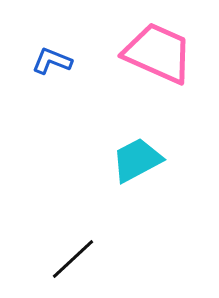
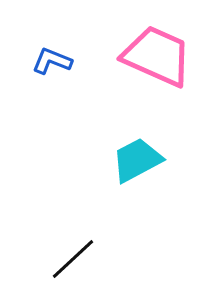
pink trapezoid: moved 1 px left, 3 px down
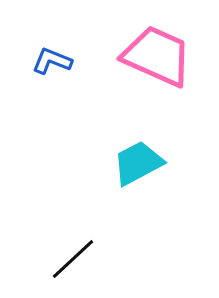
cyan trapezoid: moved 1 px right, 3 px down
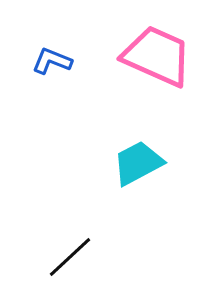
black line: moved 3 px left, 2 px up
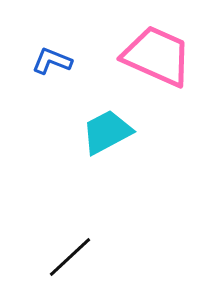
cyan trapezoid: moved 31 px left, 31 px up
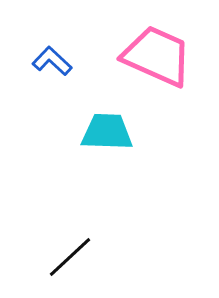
blue L-shape: rotated 21 degrees clockwise
cyan trapezoid: rotated 30 degrees clockwise
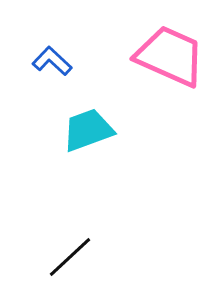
pink trapezoid: moved 13 px right
cyan trapezoid: moved 19 px left, 2 px up; rotated 22 degrees counterclockwise
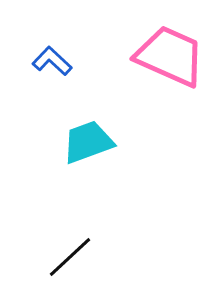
cyan trapezoid: moved 12 px down
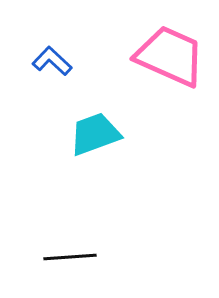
cyan trapezoid: moved 7 px right, 8 px up
black line: rotated 39 degrees clockwise
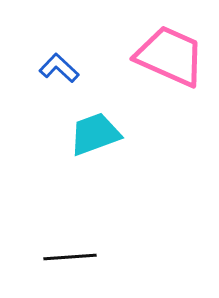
blue L-shape: moved 7 px right, 7 px down
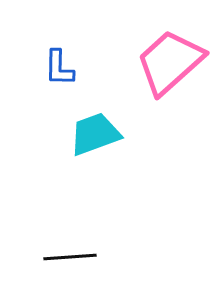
pink trapezoid: moved 6 px down; rotated 66 degrees counterclockwise
blue L-shape: rotated 132 degrees counterclockwise
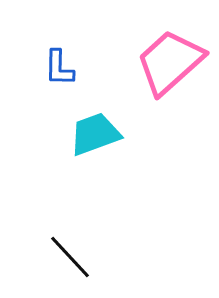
black line: rotated 51 degrees clockwise
